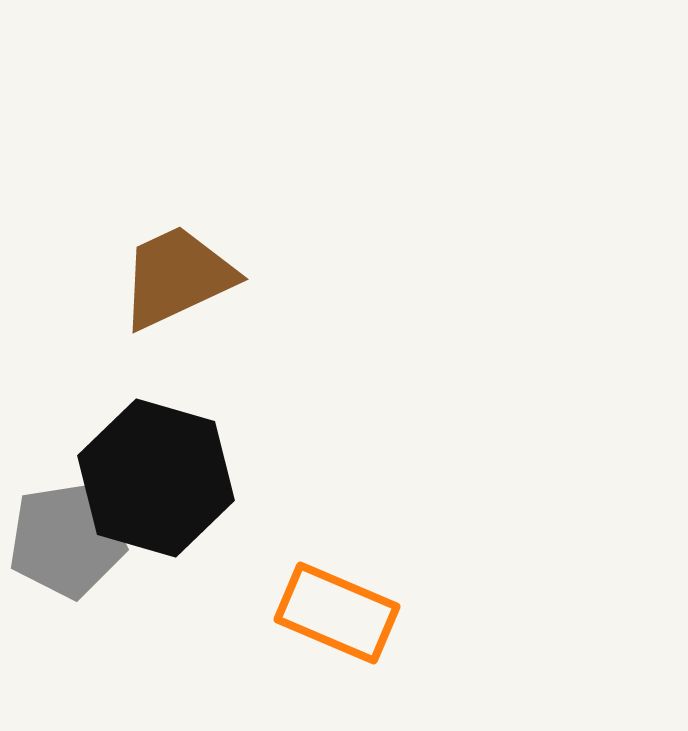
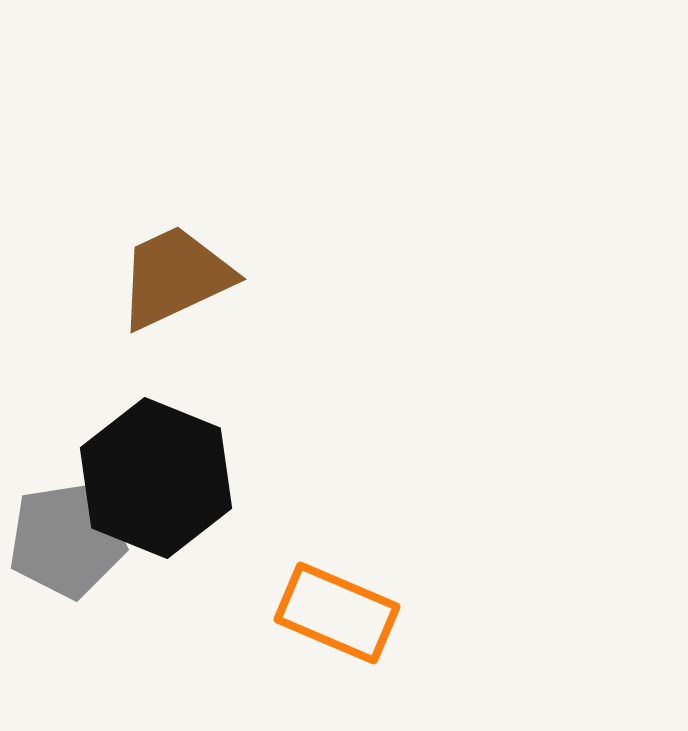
brown trapezoid: moved 2 px left
black hexagon: rotated 6 degrees clockwise
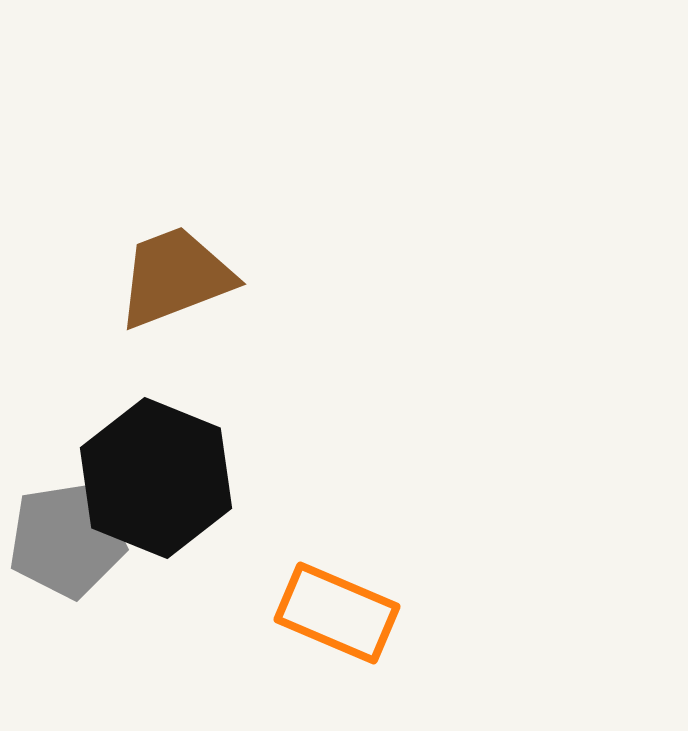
brown trapezoid: rotated 4 degrees clockwise
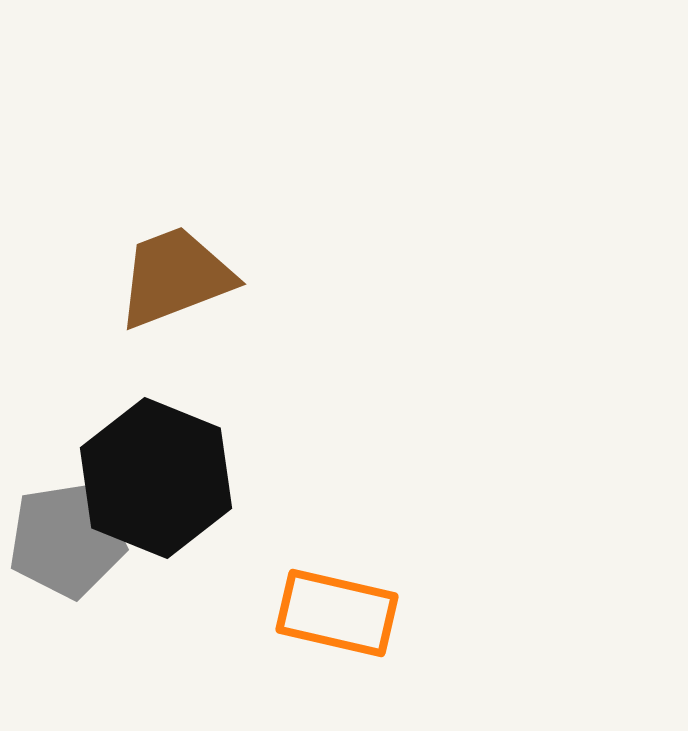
orange rectangle: rotated 10 degrees counterclockwise
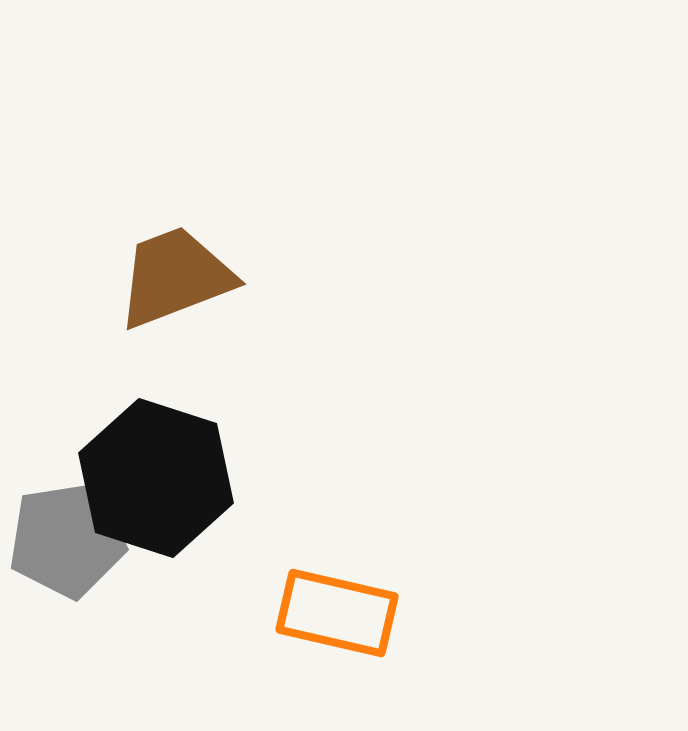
black hexagon: rotated 4 degrees counterclockwise
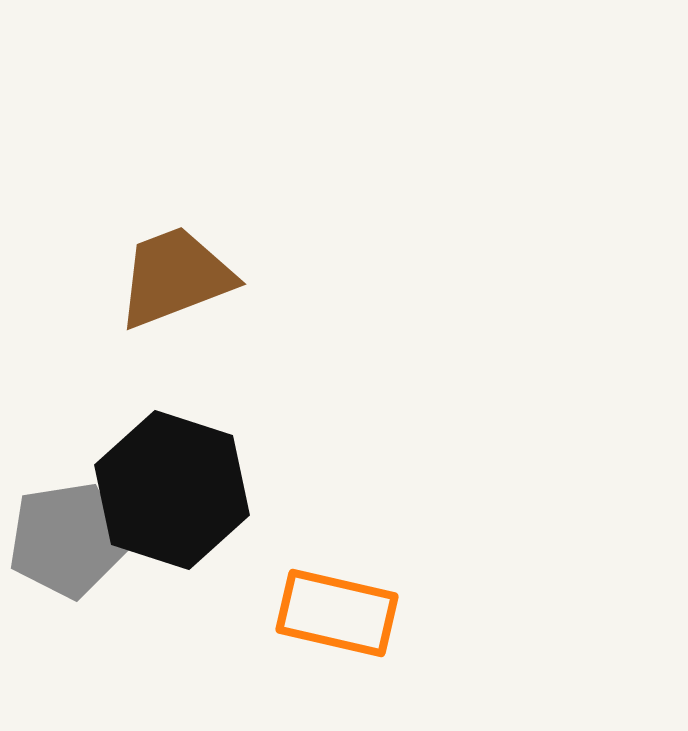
black hexagon: moved 16 px right, 12 px down
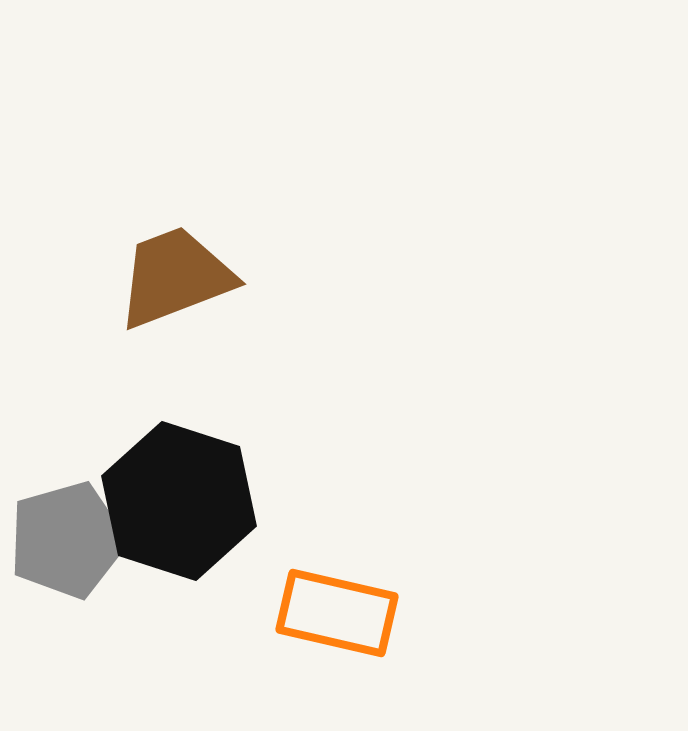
black hexagon: moved 7 px right, 11 px down
gray pentagon: rotated 7 degrees counterclockwise
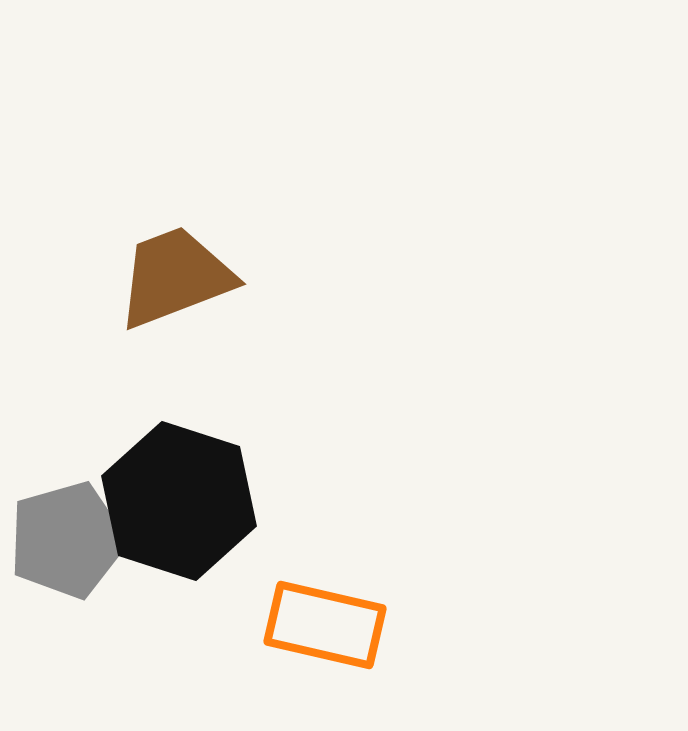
orange rectangle: moved 12 px left, 12 px down
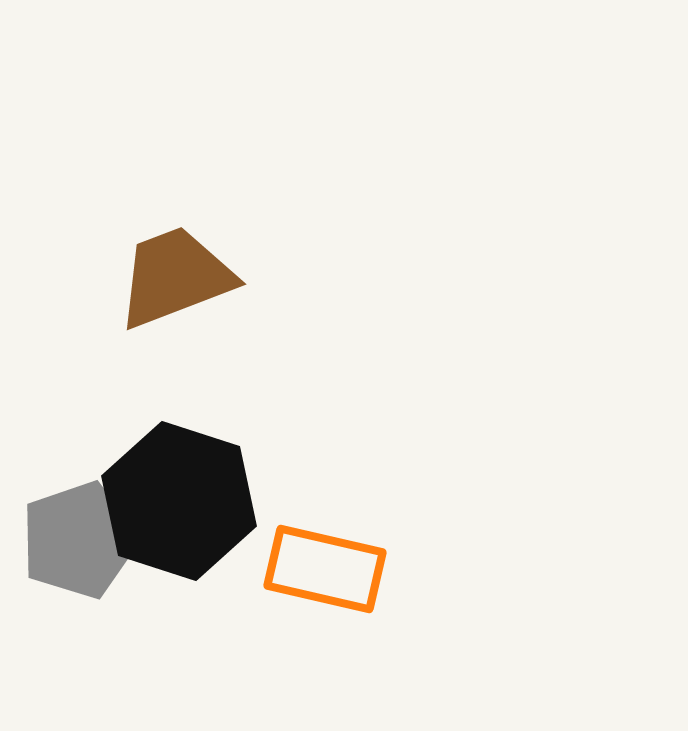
gray pentagon: moved 12 px right; rotated 3 degrees counterclockwise
orange rectangle: moved 56 px up
